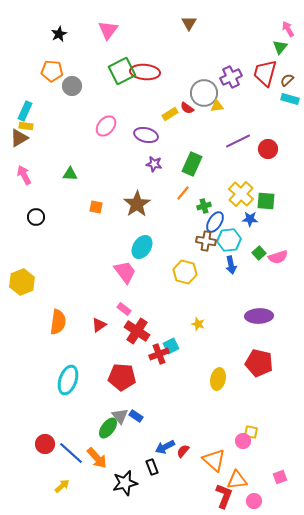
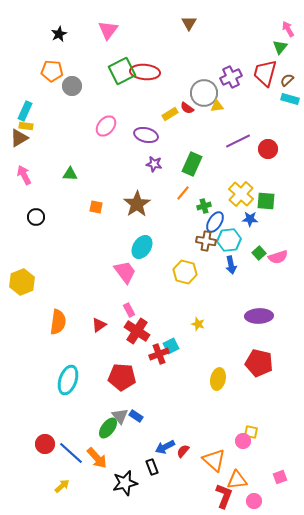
pink rectangle at (124, 309): moved 5 px right, 1 px down; rotated 24 degrees clockwise
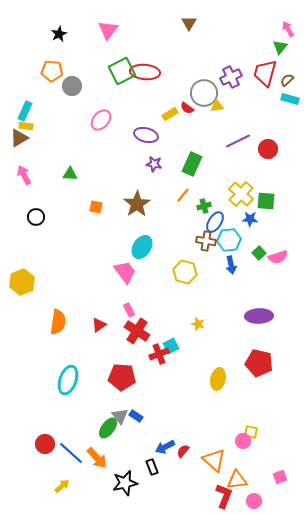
pink ellipse at (106, 126): moved 5 px left, 6 px up
orange line at (183, 193): moved 2 px down
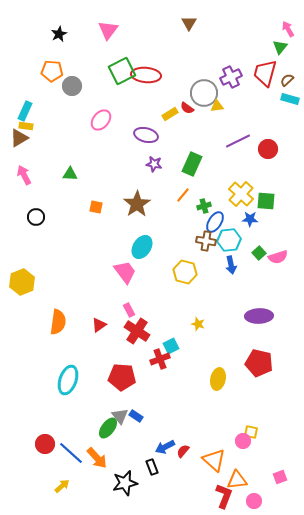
red ellipse at (145, 72): moved 1 px right, 3 px down
red cross at (159, 354): moved 1 px right, 5 px down
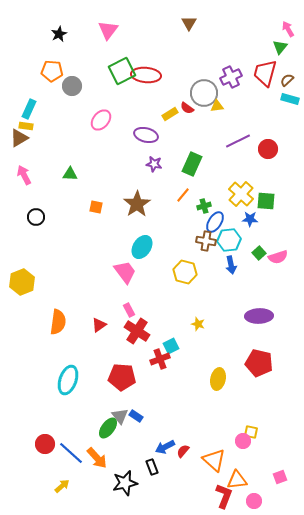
cyan rectangle at (25, 111): moved 4 px right, 2 px up
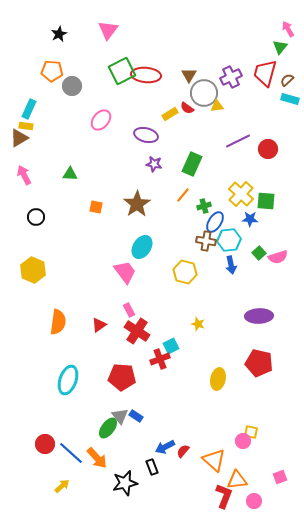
brown triangle at (189, 23): moved 52 px down
yellow hexagon at (22, 282): moved 11 px right, 12 px up; rotated 15 degrees counterclockwise
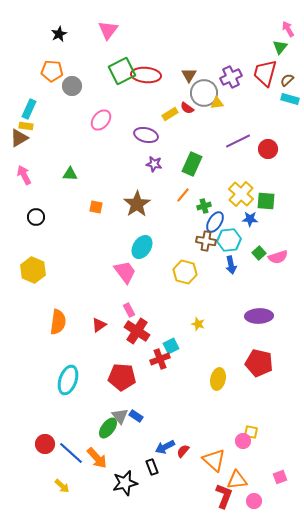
yellow triangle at (217, 106): moved 3 px up
yellow arrow at (62, 486): rotated 84 degrees clockwise
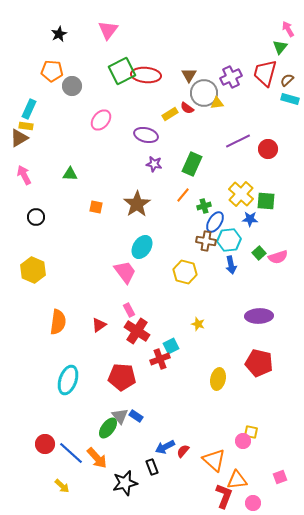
pink circle at (254, 501): moved 1 px left, 2 px down
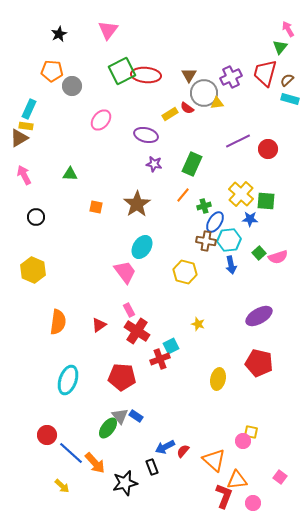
purple ellipse at (259, 316): rotated 28 degrees counterclockwise
red circle at (45, 444): moved 2 px right, 9 px up
orange arrow at (97, 458): moved 2 px left, 5 px down
pink square at (280, 477): rotated 32 degrees counterclockwise
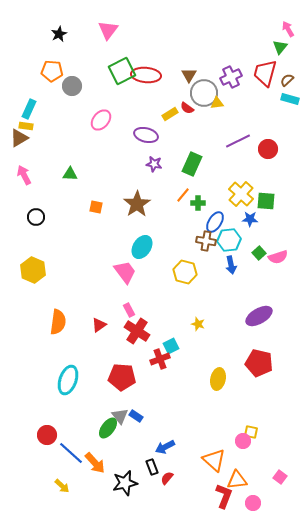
green cross at (204, 206): moved 6 px left, 3 px up; rotated 16 degrees clockwise
red semicircle at (183, 451): moved 16 px left, 27 px down
